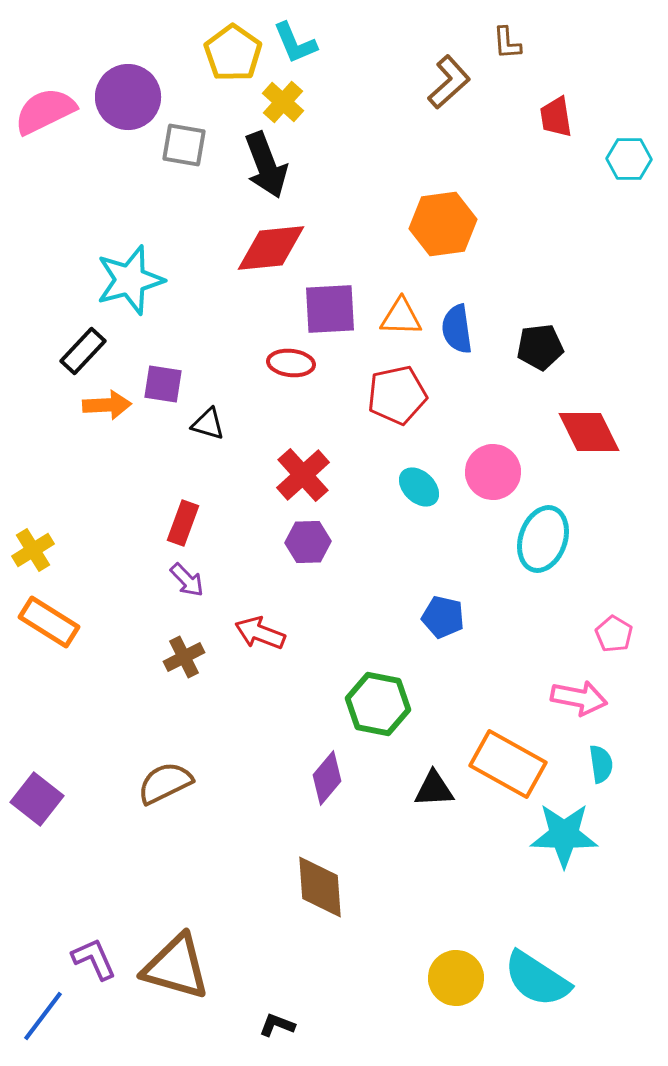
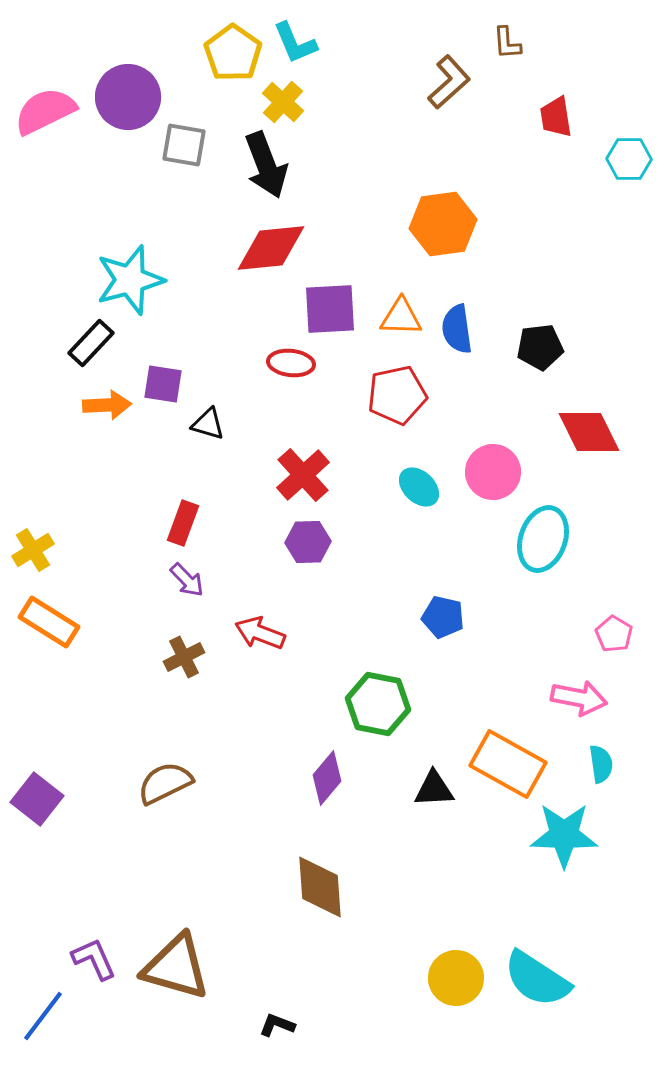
black rectangle at (83, 351): moved 8 px right, 8 px up
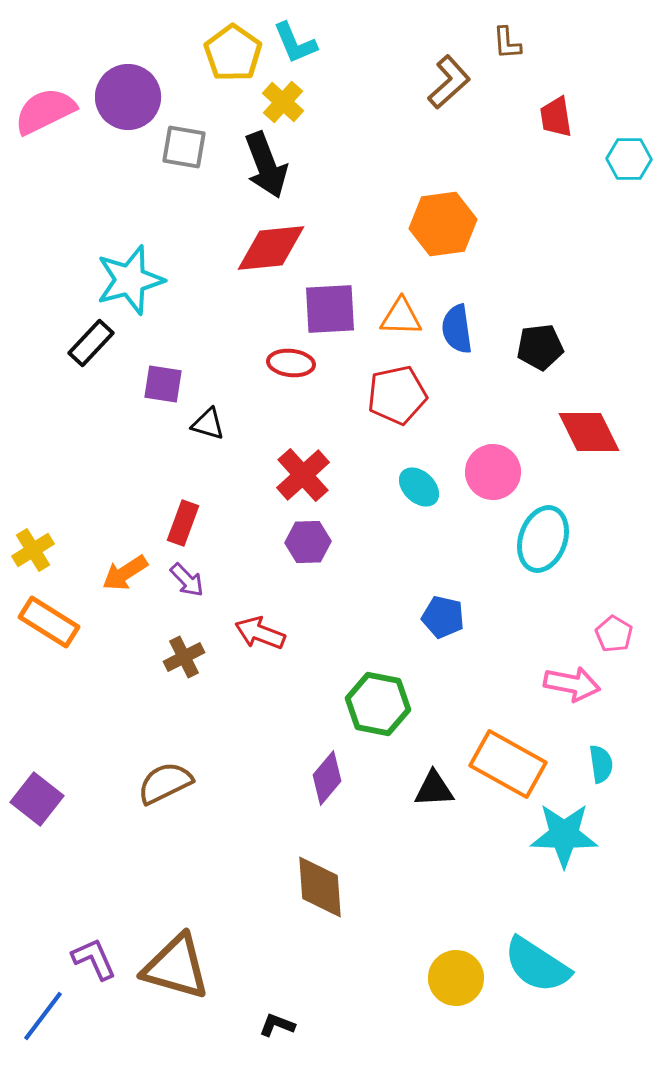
gray square at (184, 145): moved 2 px down
orange arrow at (107, 405): moved 18 px right, 168 px down; rotated 150 degrees clockwise
pink arrow at (579, 698): moved 7 px left, 14 px up
cyan semicircle at (537, 979): moved 14 px up
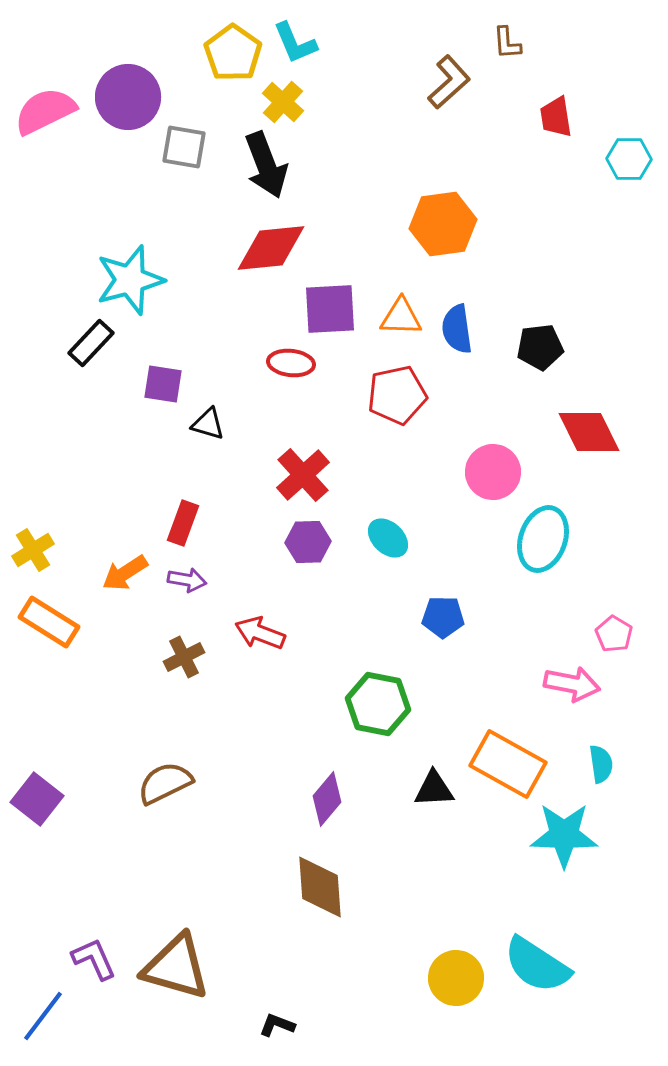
cyan ellipse at (419, 487): moved 31 px left, 51 px down
purple arrow at (187, 580): rotated 36 degrees counterclockwise
blue pentagon at (443, 617): rotated 12 degrees counterclockwise
purple diamond at (327, 778): moved 21 px down
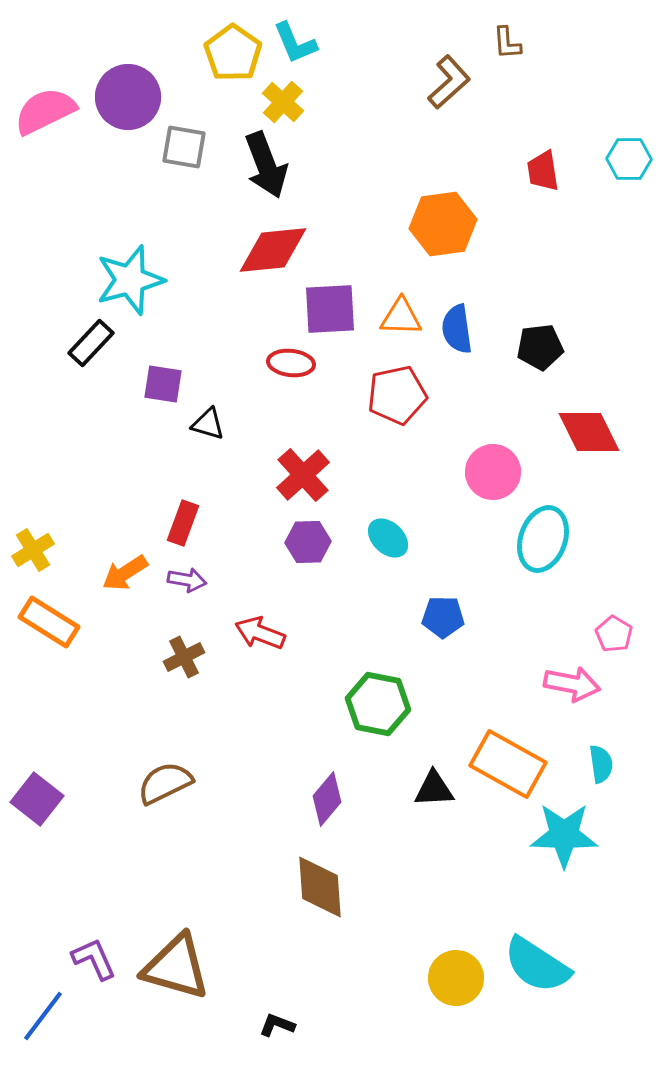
red trapezoid at (556, 117): moved 13 px left, 54 px down
red diamond at (271, 248): moved 2 px right, 2 px down
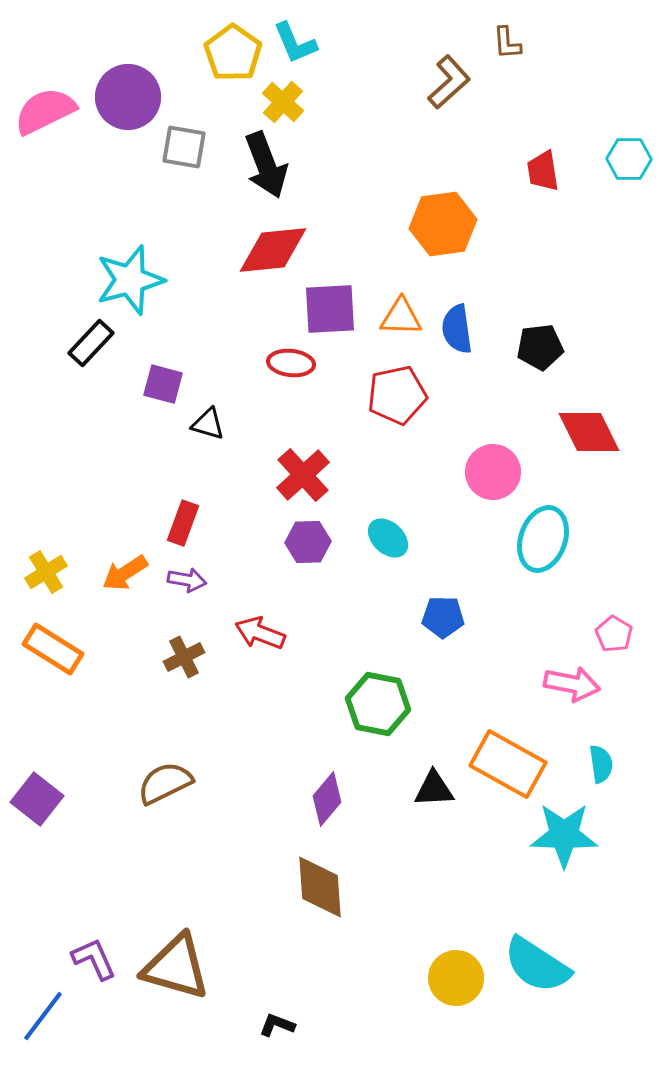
purple square at (163, 384): rotated 6 degrees clockwise
yellow cross at (33, 550): moved 13 px right, 22 px down
orange rectangle at (49, 622): moved 4 px right, 27 px down
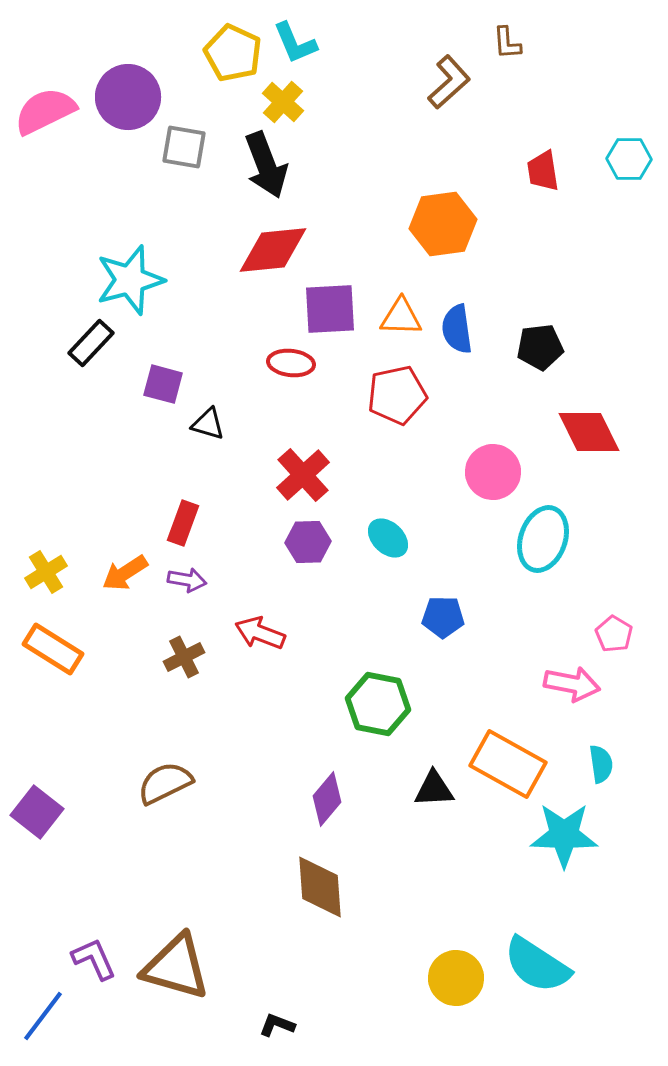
yellow pentagon at (233, 53): rotated 10 degrees counterclockwise
purple square at (37, 799): moved 13 px down
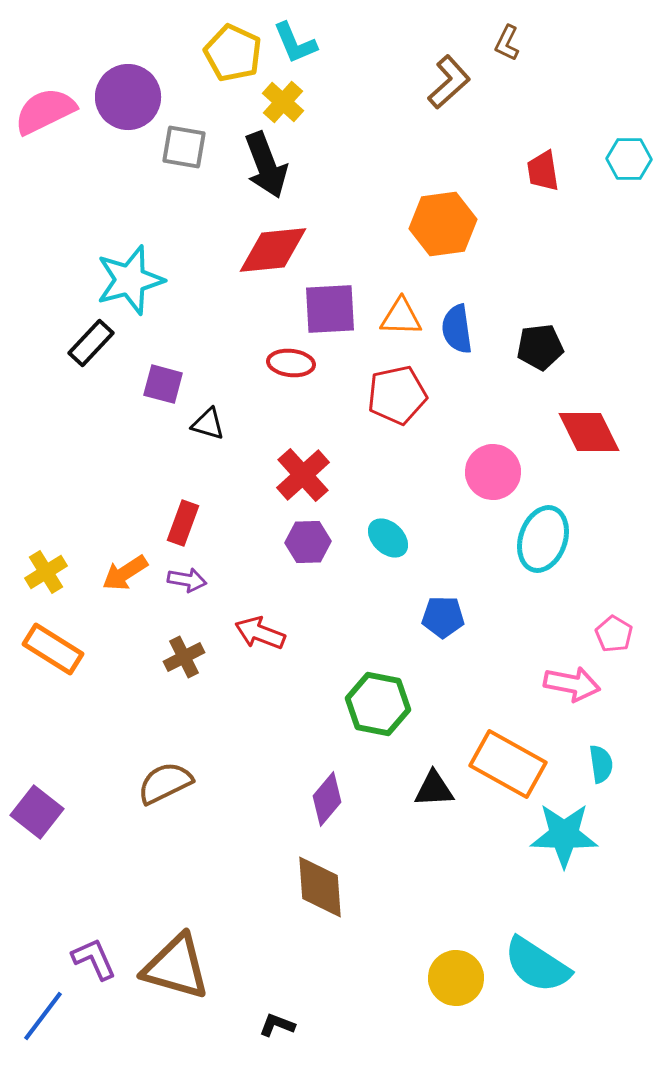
brown L-shape at (507, 43): rotated 30 degrees clockwise
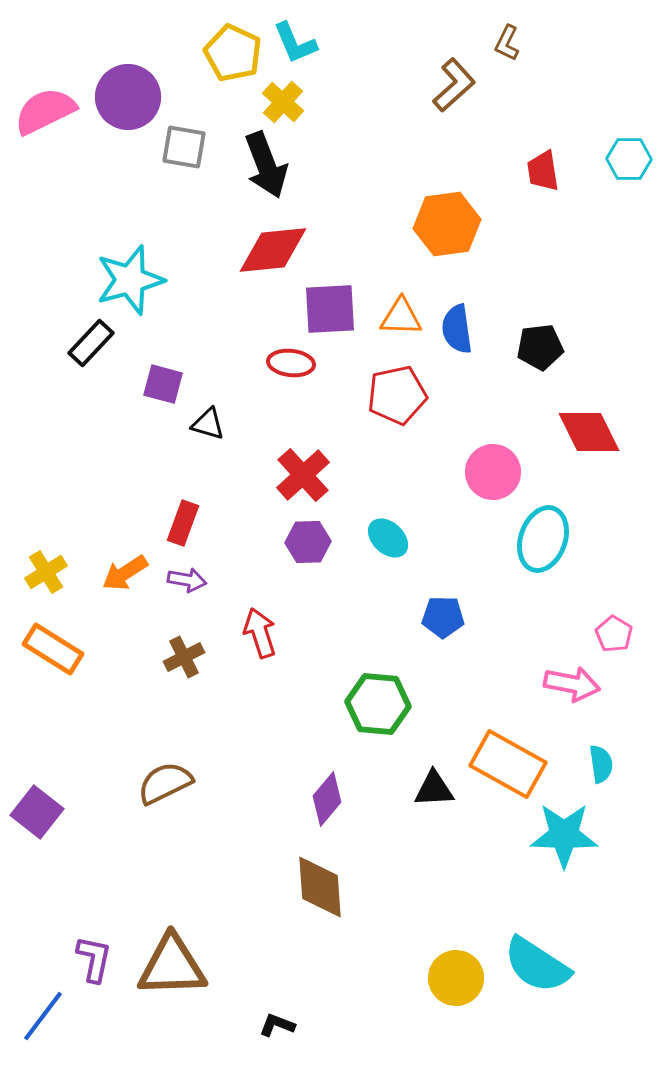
brown L-shape at (449, 82): moved 5 px right, 3 px down
orange hexagon at (443, 224): moved 4 px right
red arrow at (260, 633): rotated 51 degrees clockwise
green hexagon at (378, 704): rotated 6 degrees counterclockwise
purple L-shape at (94, 959): rotated 36 degrees clockwise
brown triangle at (176, 967): moved 4 px left, 1 px up; rotated 18 degrees counterclockwise
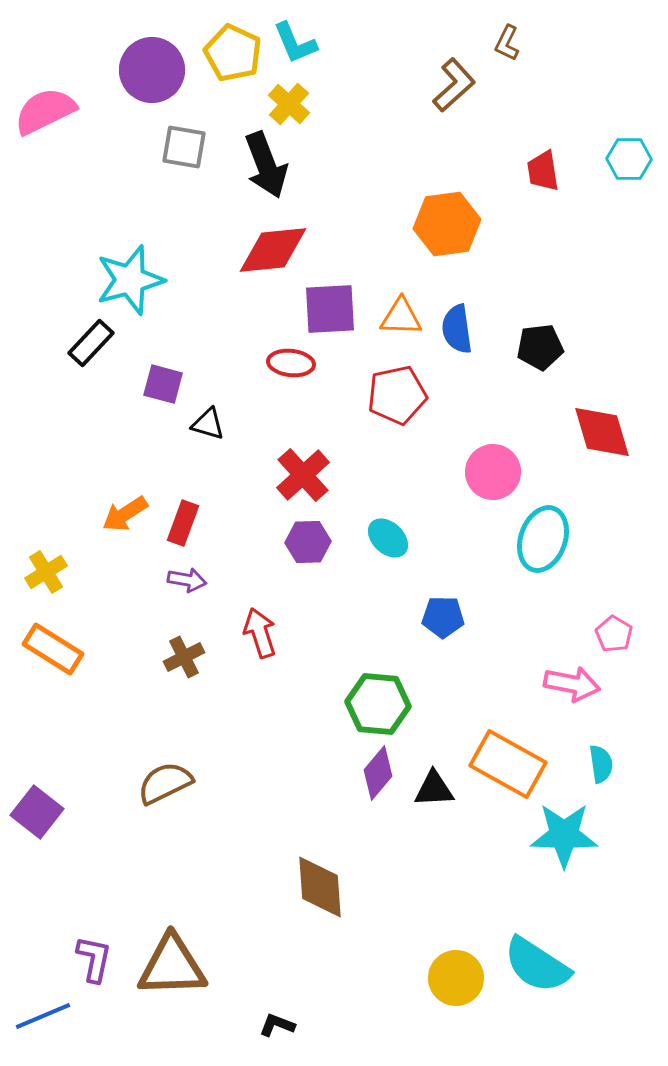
purple circle at (128, 97): moved 24 px right, 27 px up
yellow cross at (283, 102): moved 6 px right, 2 px down
red diamond at (589, 432): moved 13 px right; rotated 10 degrees clockwise
orange arrow at (125, 573): moved 59 px up
purple diamond at (327, 799): moved 51 px right, 26 px up
blue line at (43, 1016): rotated 30 degrees clockwise
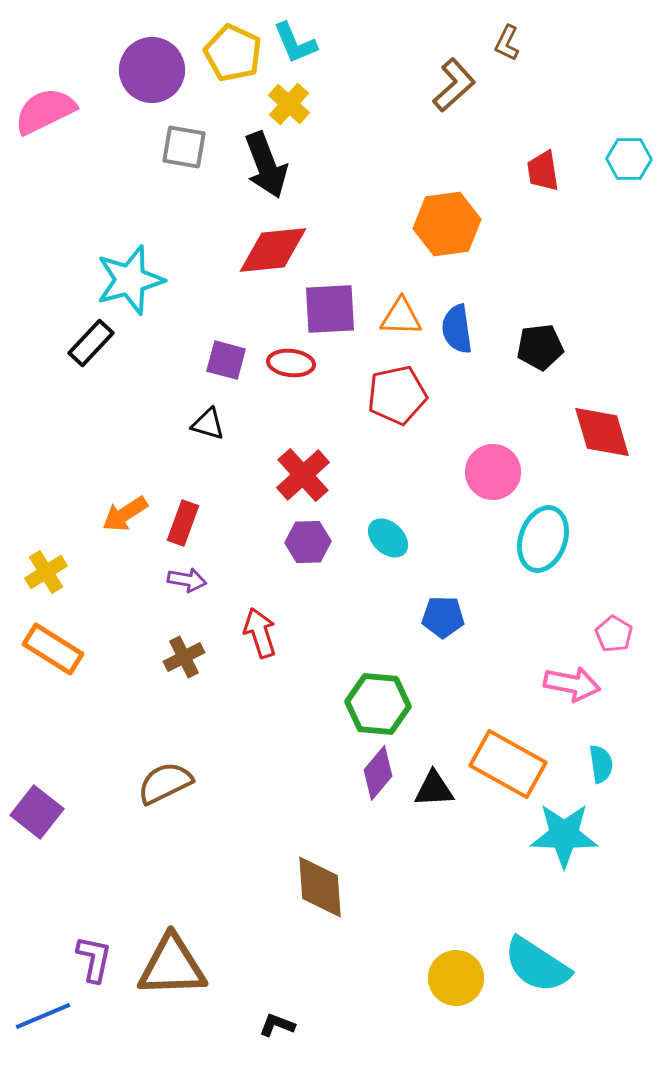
purple square at (163, 384): moved 63 px right, 24 px up
